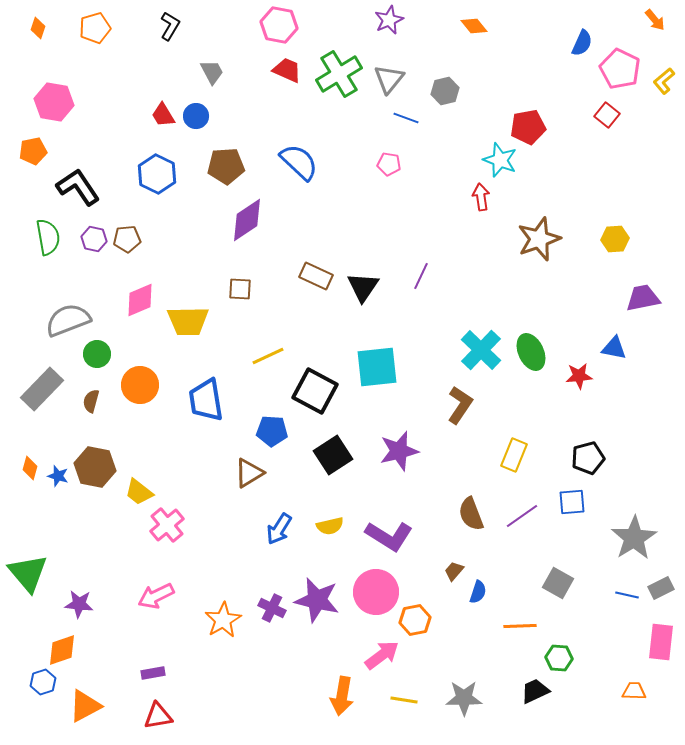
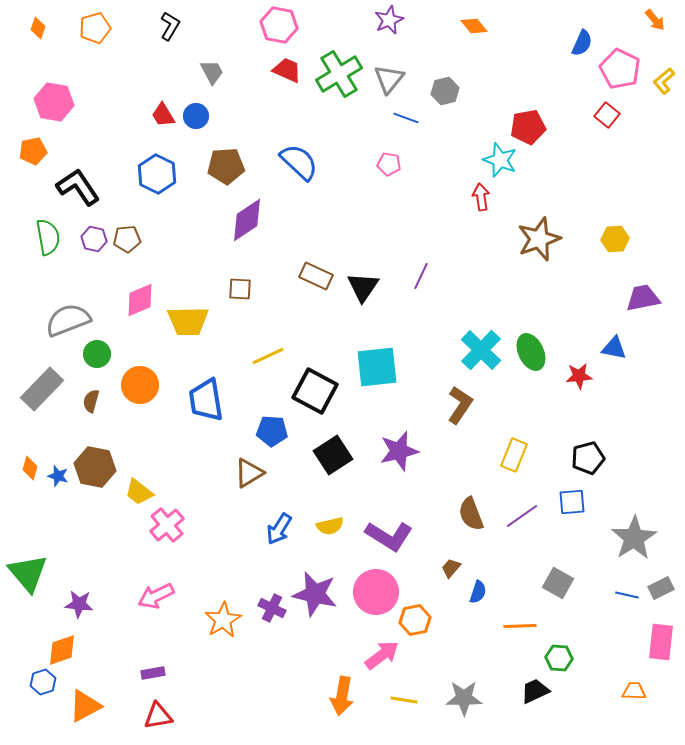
brown trapezoid at (454, 571): moved 3 px left, 3 px up
purple star at (317, 600): moved 2 px left, 6 px up
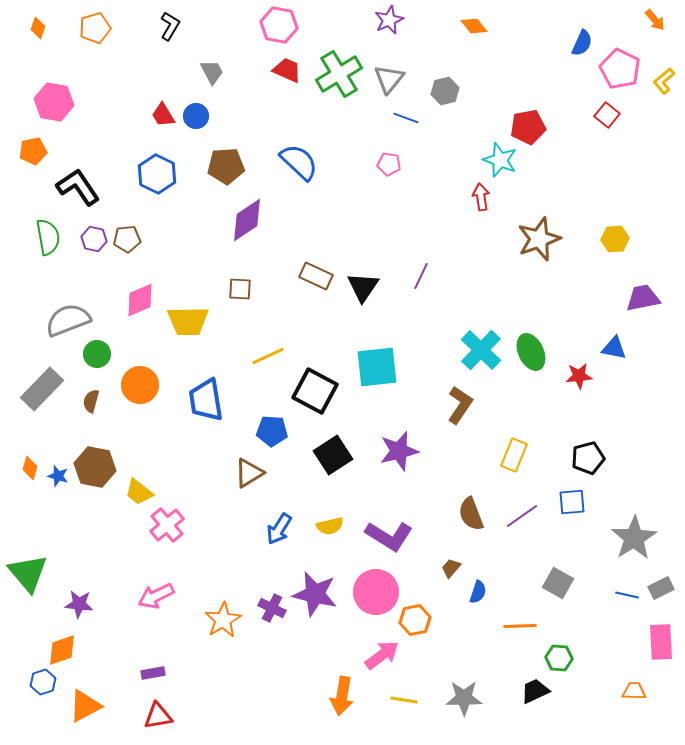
pink rectangle at (661, 642): rotated 9 degrees counterclockwise
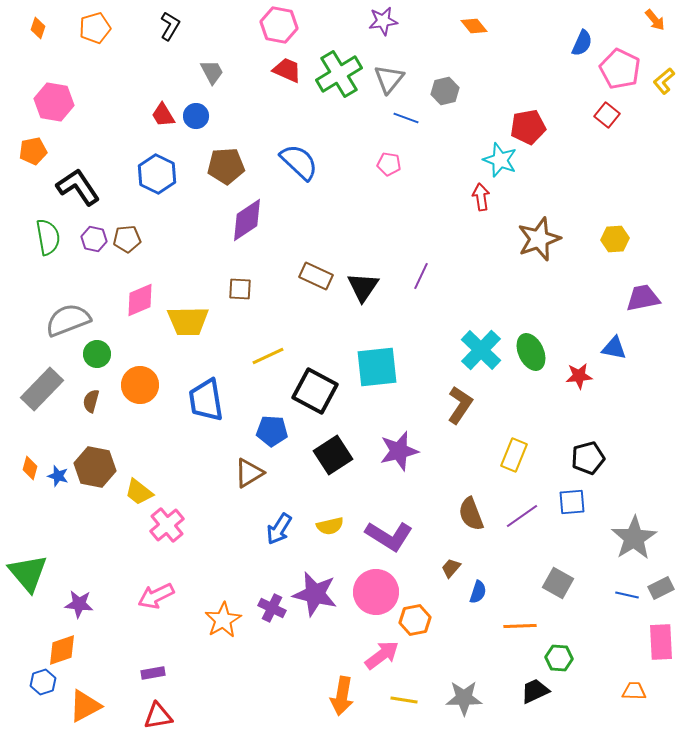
purple star at (389, 20): moved 6 px left, 1 px down; rotated 16 degrees clockwise
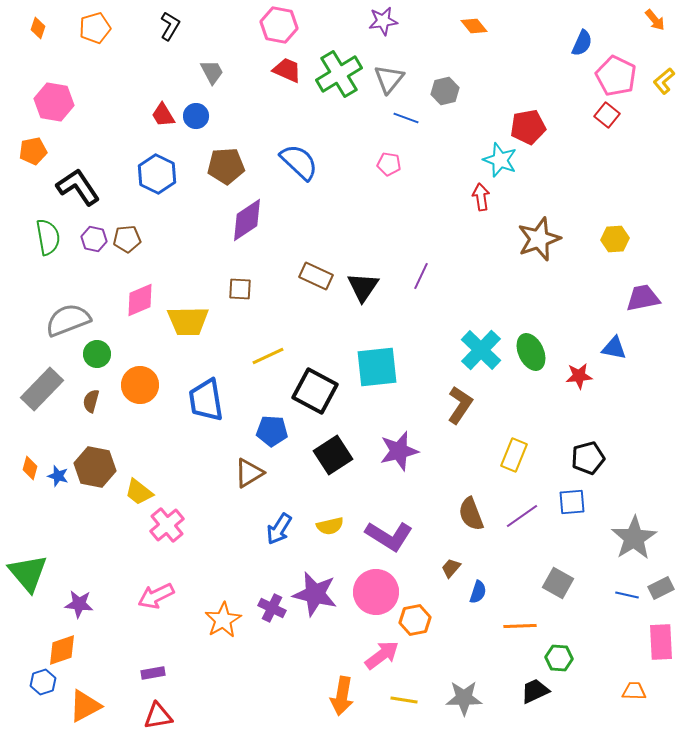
pink pentagon at (620, 69): moved 4 px left, 7 px down
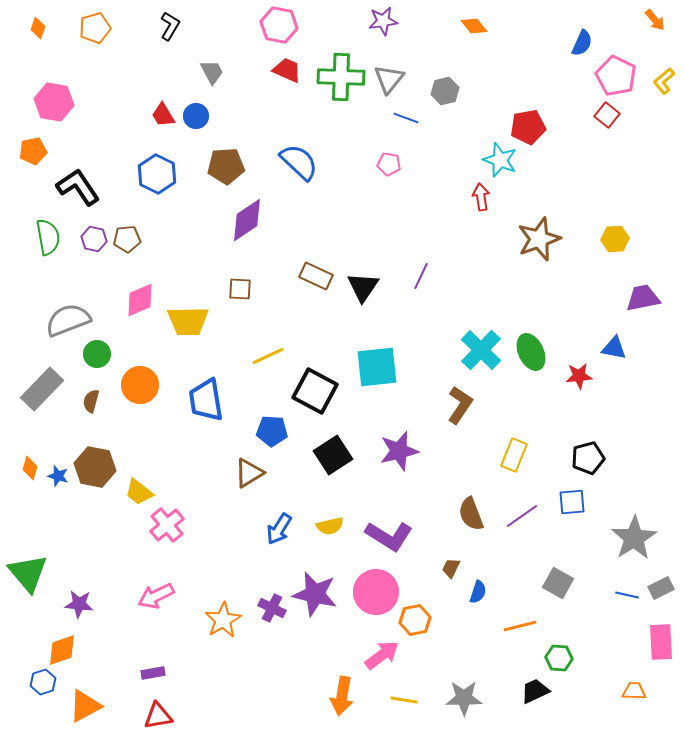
green cross at (339, 74): moved 2 px right, 3 px down; rotated 33 degrees clockwise
brown trapezoid at (451, 568): rotated 15 degrees counterclockwise
orange line at (520, 626): rotated 12 degrees counterclockwise
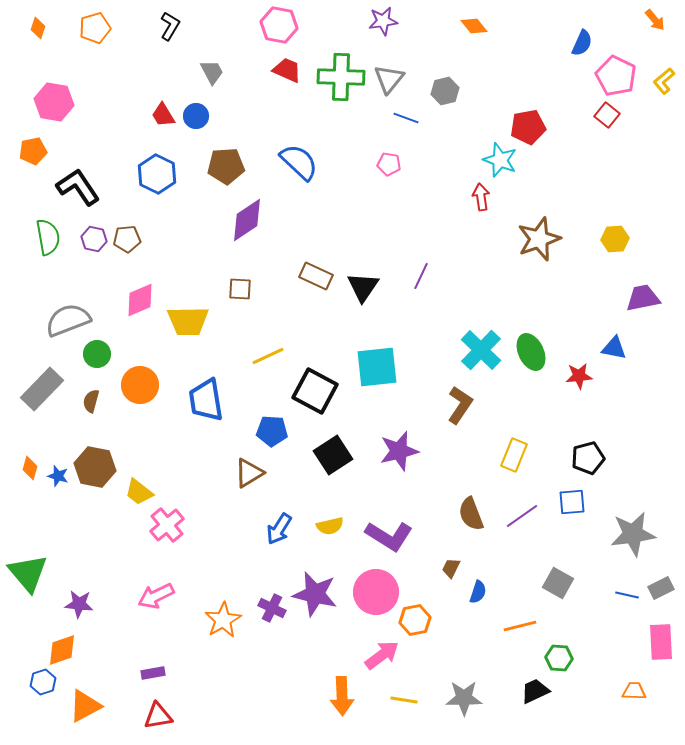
gray star at (634, 538): moved 1 px left, 4 px up; rotated 24 degrees clockwise
orange arrow at (342, 696): rotated 12 degrees counterclockwise
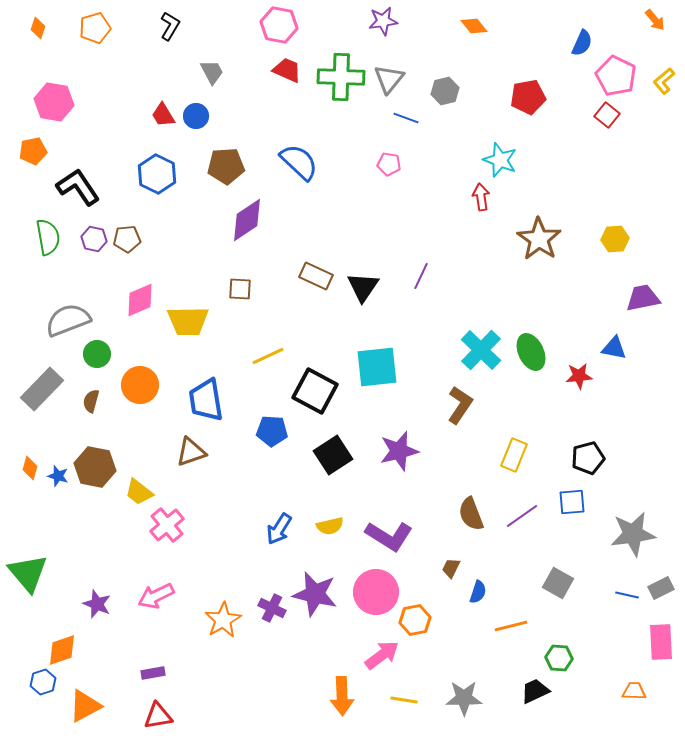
red pentagon at (528, 127): moved 30 px up
brown star at (539, 239): rotated 18 degrees counterclockwise
brown triangle at (249, 473): moved 58 px left, 21 px up; rotated 12 degrees clockwise
purple star at (79, 604): moved 18 px right; rotated 16 degrees clockwise
orange line at (520, 626): moved 9 px left
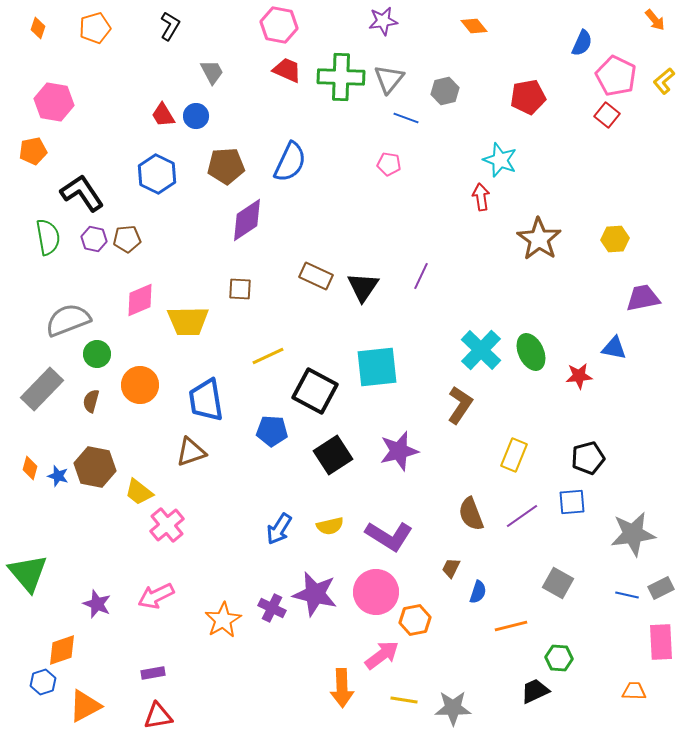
blue semicircle at (299, 162): moved 9 px left; rotated 72 degrees clockwise
black L-shape at (78, 187): moved 4 px right, 6 px down
orange arrow at (342, 696): moved 8 px up
gray star at (464, 698): moved 11 px left, 10 px down
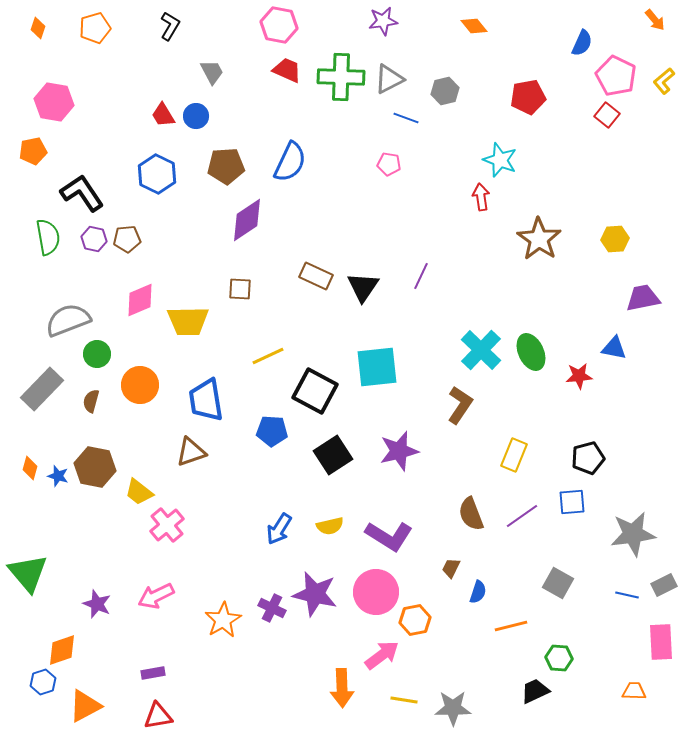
gray triangle at (389, 79): rotated 24 degrees clockwise
gray rectangle at (661, 588): moved 3 px right, 3 px up
